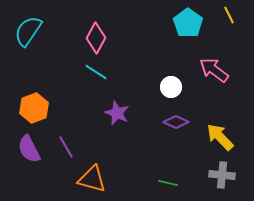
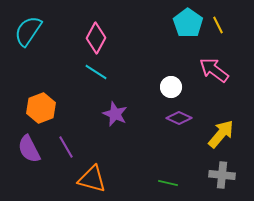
yellow line: moved 11 px left, 10 px down
orange hexagon: moved 7 px right
purple star: moved 2 px left, 1 px down
purple diamond: moved 3 px right, 4 px up
yellow arrow: moved 1 px right, 3 px up; rotated 84 degrees clockwise
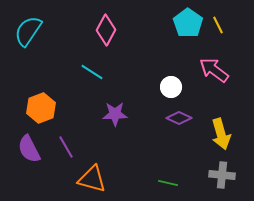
pink diamond: moved 10 px right, 8 px up
cyan line: moved 4 px left
purple star: rotated 25 degrees counterclockwise
yellow arrow: rotated 124 degrees clockwise
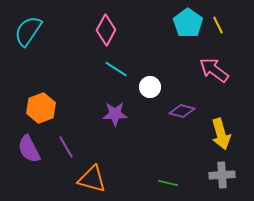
cyan line: moved 24 px right, 3 px up
white circle: moved 21 px left
purple diamond: moved 3 px right, 7 px up; rotated 10 degrees counterclockwise
gray cross: rotated 10 degrees counterclockwise
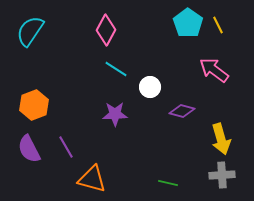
cyan semicircle: moved 2 px right
orange hexagon: moved 7 px left, 3 px up
yellow arrow: moved 5 px down
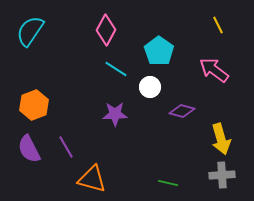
cyan pentagon: moved 29 px left, 28 px down
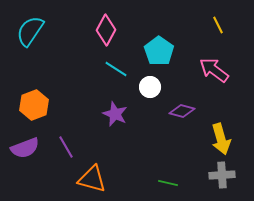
purple star: rotated 25 degrees clockwise
purple semicircle: moved 4 px left, 1 px up; rotated 84 degrees counterclockwise
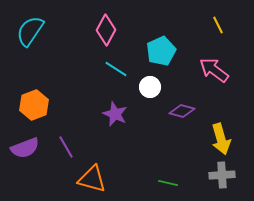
cyan pentagon: moved 2 px right; rotated 12 degrees clockwise
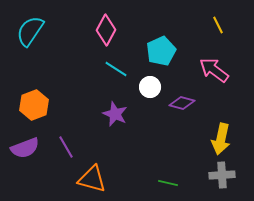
purple diamond: moved 8 px up
yellow arrow: rotated 28 degrees clockwise
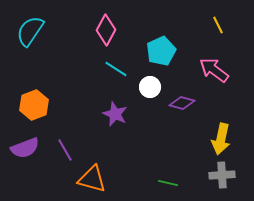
purple line: moved 1 px left, 3 px down
